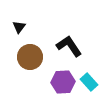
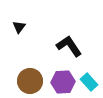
brown circle: moved 24 px down
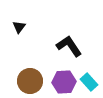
purple hexagon: moved 1 px right
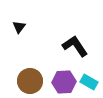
black L-shape: moved 6 px right
cyan rectangle: rotated 18 degrees counterclockwise
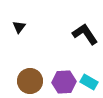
black L-shape: moved 10 px right, 12 px up
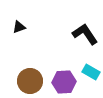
black triangle: rotated 32 degrees clockwise
cyan rectangle: moved 2 px right, 10 px up
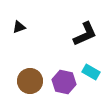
black L-shape: rotated 100 degrees clockwise
purple hexagon: rotated 15 degrees clockwise
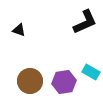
black triangle: moved 3 px down; rotated 40 degrees clockwise
black L-shape: moved 12 px up
purple hexagon: rotated 20 degrees counterclockwise
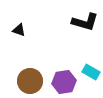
black L-shape: rotated 40 degrees clockwise
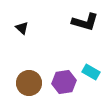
black triangle: moved 3 px right, 2 px up; rotated 24 degrees clockwise
brown circle: moved 1 px left, 2 px down
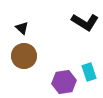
black L-shape: rotated 16 degrees clockwise
cyan rectangle: moved 2 px left; rotated 42 degrees clockwise
brown circle: moved 5 px left, 27 px up
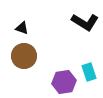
black triangle: rotated 24 degrees counterclockwise
